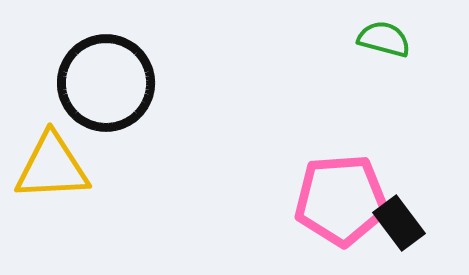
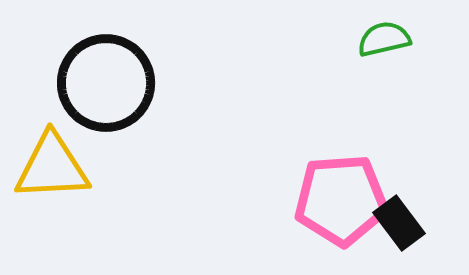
green semicircle: rotated 28 degrees counterclockwise
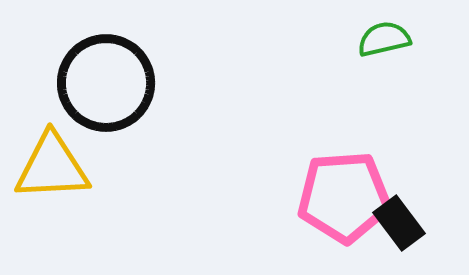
pink pentagon: moved 3 px right, 3 px up
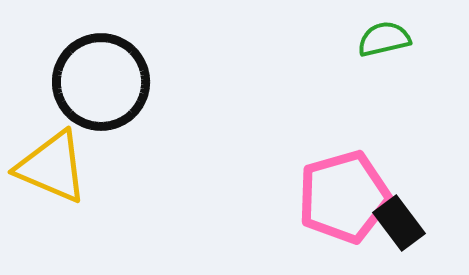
black circle: moved 5 px left, 1 px up
yellow triangle: rotated 26 degrees clockwise
pink pentagon: rotated 12 degrees counterclockwise
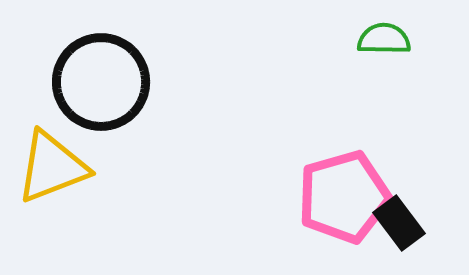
green semicircle: rotated 14 degrees clockwise
yellow triangle: rotated 44 degrees counterclockwise
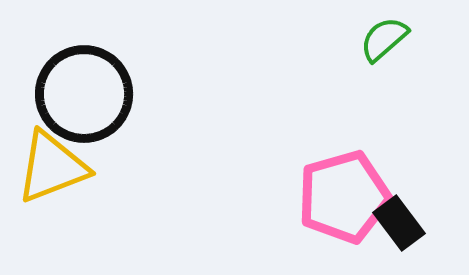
green semicircle: rotated 42 degrees counterclockwise
black circle: moved 17 px left, 12 px down
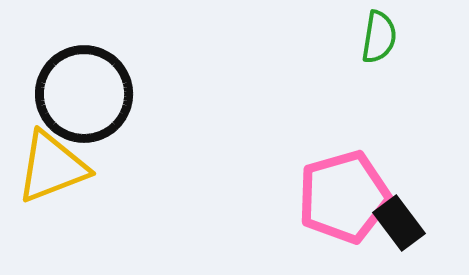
green semicircle: moved 5 px left, 2 px up; rotated 140 degrees clockwise
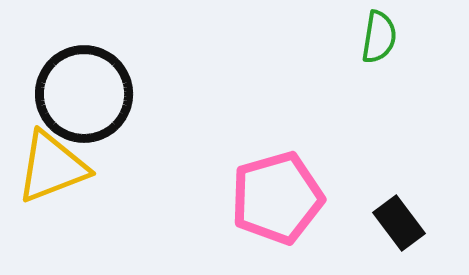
pink pentagon: moved 67 px left, 1 px down
